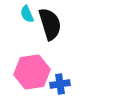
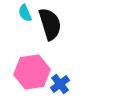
cyan semicircle: moved 2 px left, 1 px up
blue cross: rotated 30 degrees counterclockwise
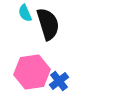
black semicircle: moved 2 px left
blue cross: moved 1 px left, 3 px up
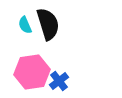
cyan semicircle: moved 12 px down
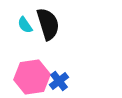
cyan semicircle: rotated 12 degrees counterclockwise
pink hexagon: moved 5 px down
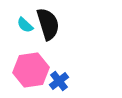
cyan semicircle: rotated 12 degrees counterclockwise
pink hexagon: moved 1 px left, 7 px up
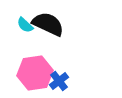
black semicircle: rotated 48 degrees counterclockwise
pink hexagon: moved 4 px right, 3 px down
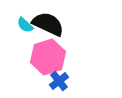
pink hexagon: moved 13 px right, 16 px up; rotated 8 degrees counterclockwise
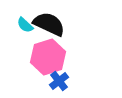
black semicircle: moved 1 px right
